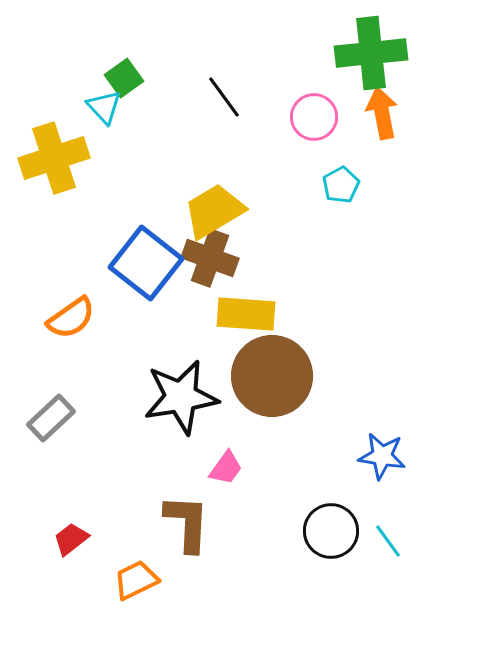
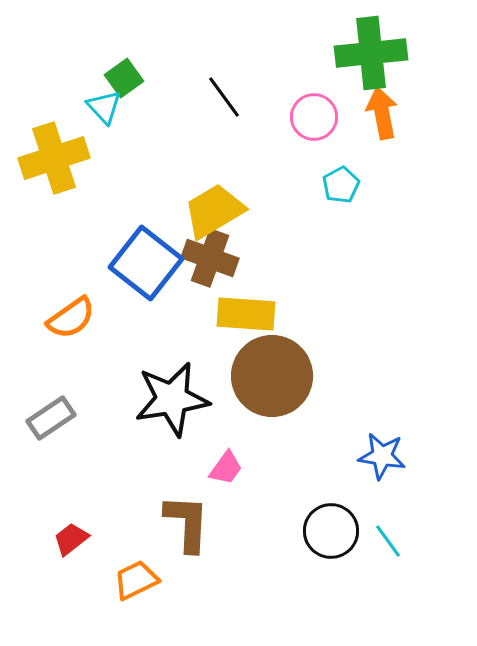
black star: moved 9 px left, 2 px down
gray rectangle: rotated 9 degrees clockwise
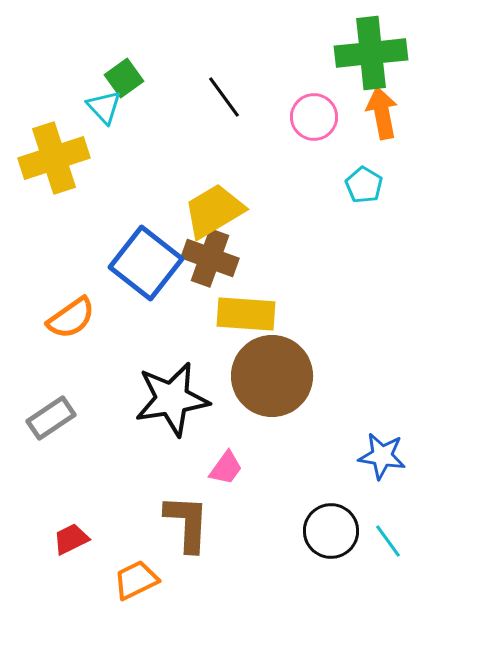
cyan pentagon: moved 23 px right; rotated 12 degrees counterclockwise
red trapezoid: rotated 12 degrees clockwise
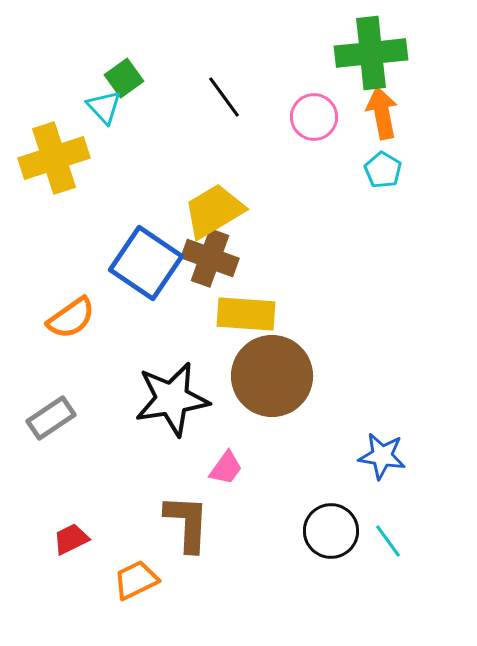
cyan pentagon: moved 19 px right, 15 px up
blue square: rotated 4 degrees counterclockwise
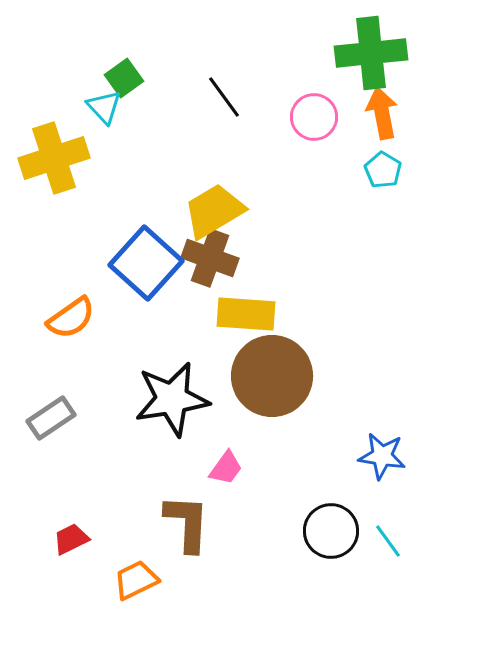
blue square: rotated 8 degrees clockwise
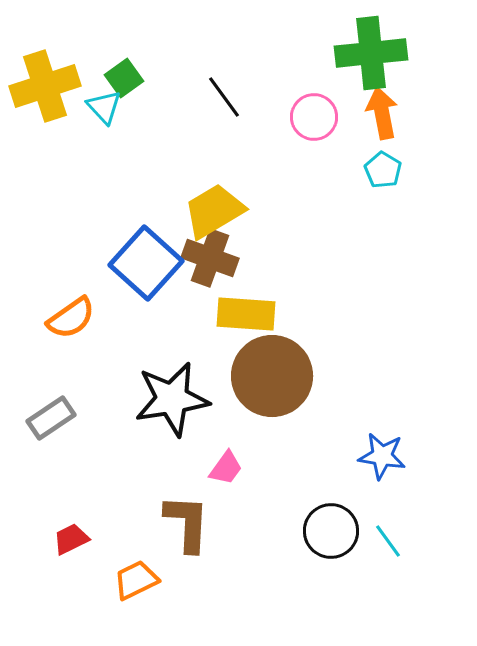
yellow cross: moved 9 px left, 72 px up
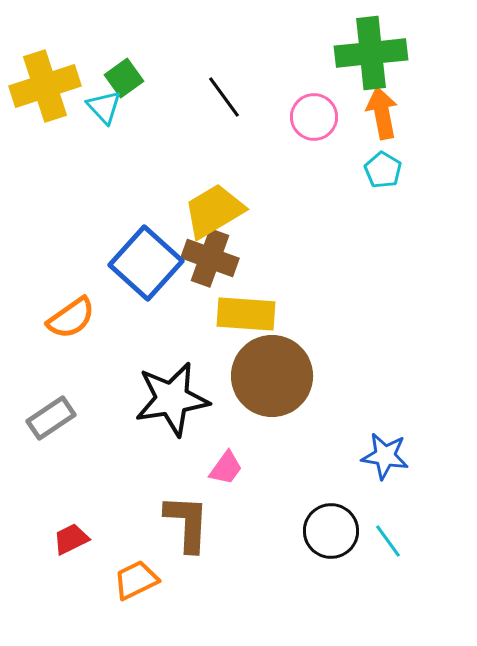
blue star: moved 3 px right
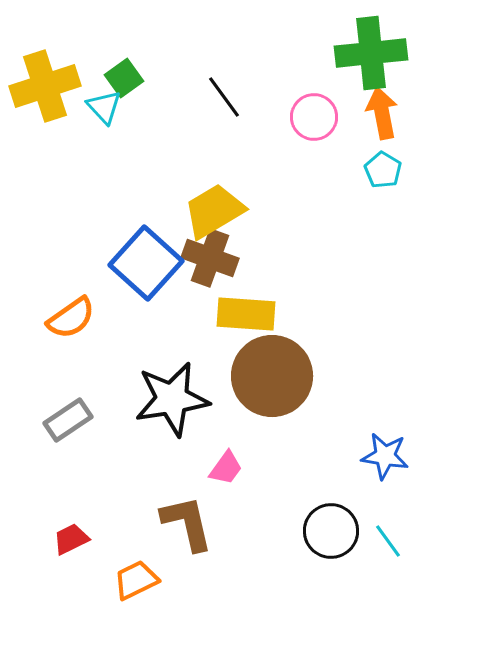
gray rectangle: moved 17 px right, 2 px down
brown L-shape: rotated 16 degrees counterclockwise
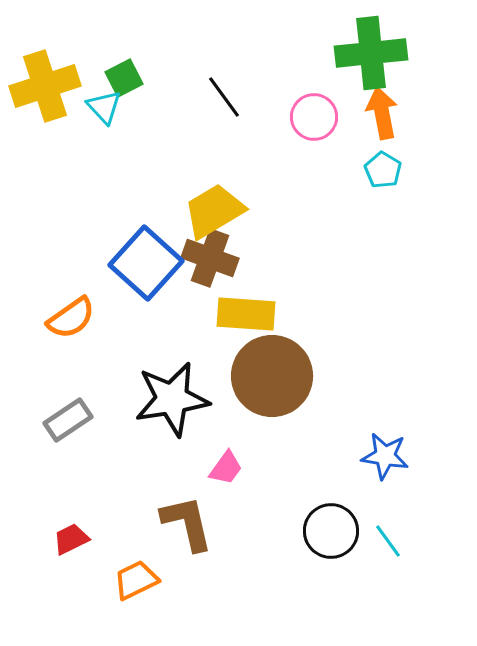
green square: rotated 9 degrees clockwise
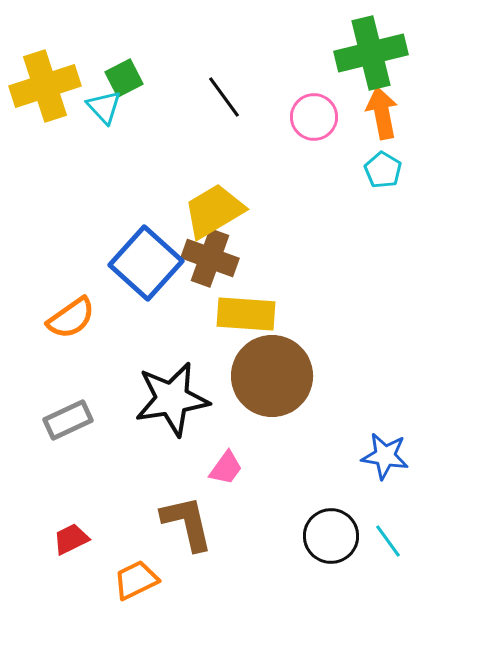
green cross: rotated 8 degrees counterclockwise
gray rectangle: rotated 9 degrees clockwise
black circle: moved 5 px down
